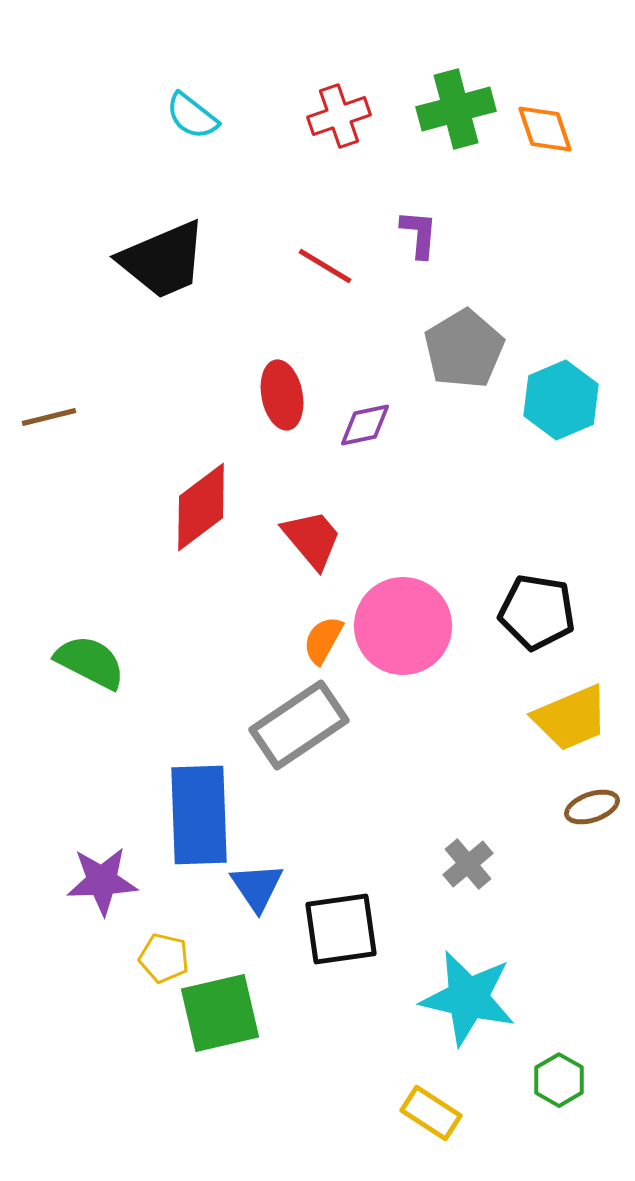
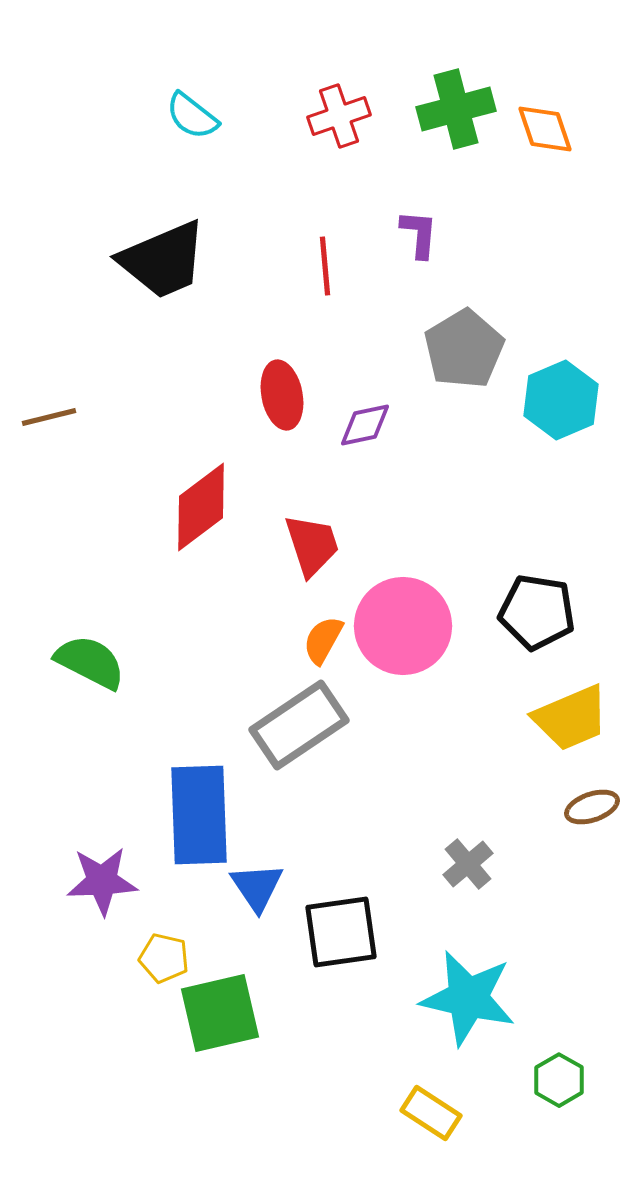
red line: rotated 54 degrees clockwise
red trapezoid: moved 6 px down; rotated 22 degrees clockwise
black square: moved 3 px down
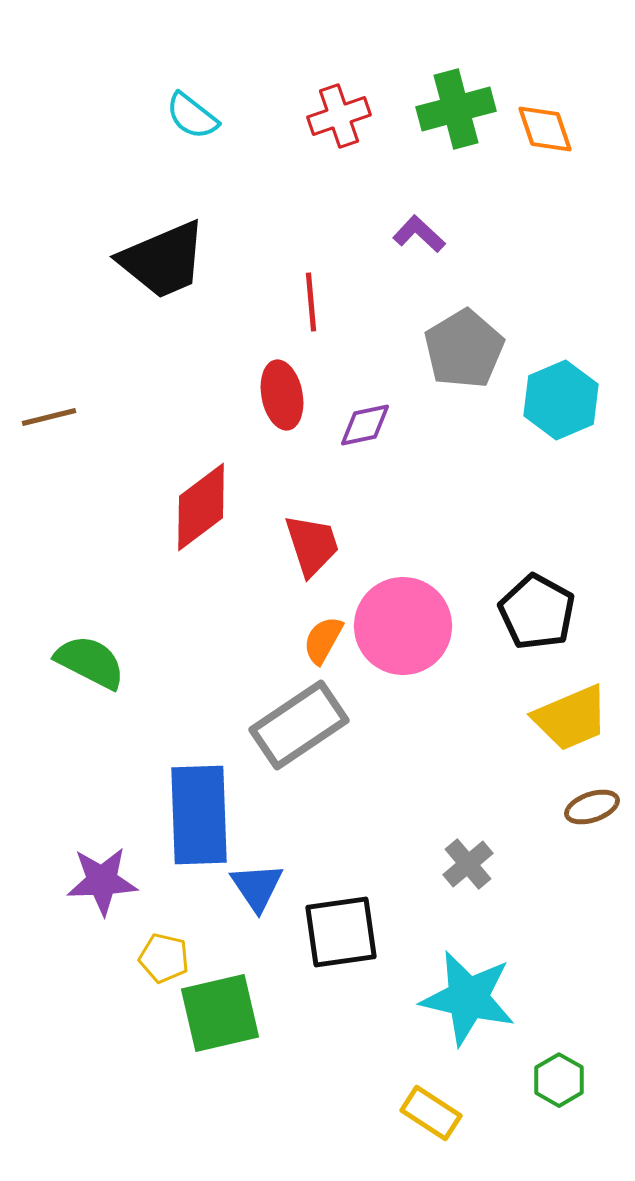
purple L-shape: rotated 52 degrees counterclockwise
red line: moved 14 px left, 36 px down
black pentagon: rotated 20 degrees clockwise
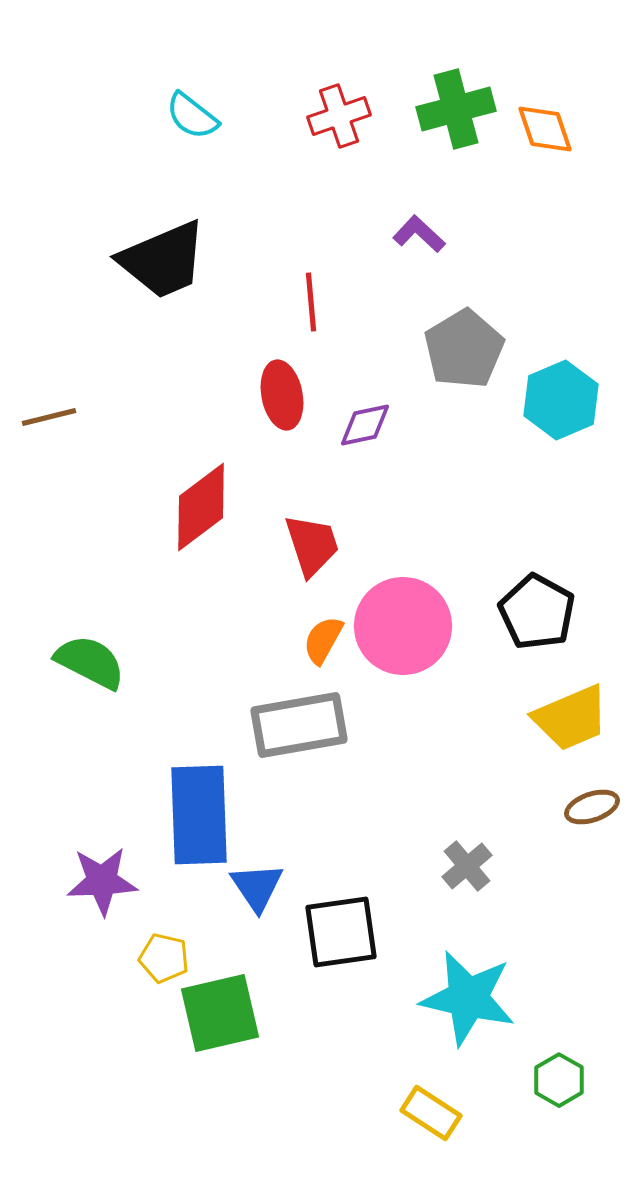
gray rectangle: rotated 24 degrees clockwise
gray cross: moved 1 px left, 2 px down
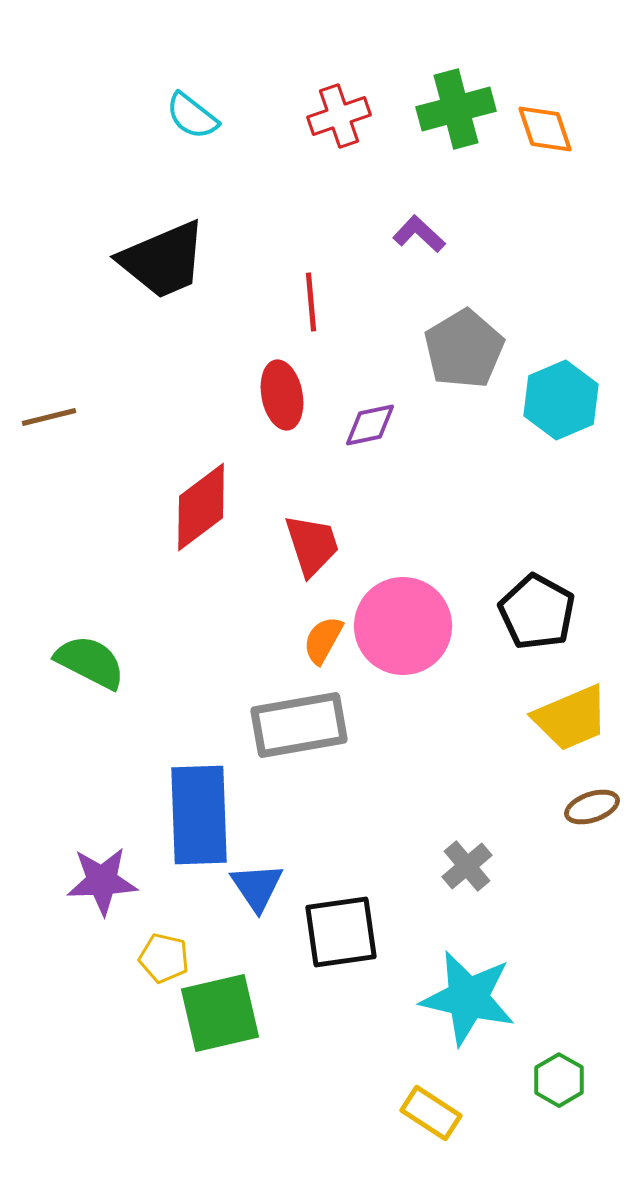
purple diamond: moved 5 px right
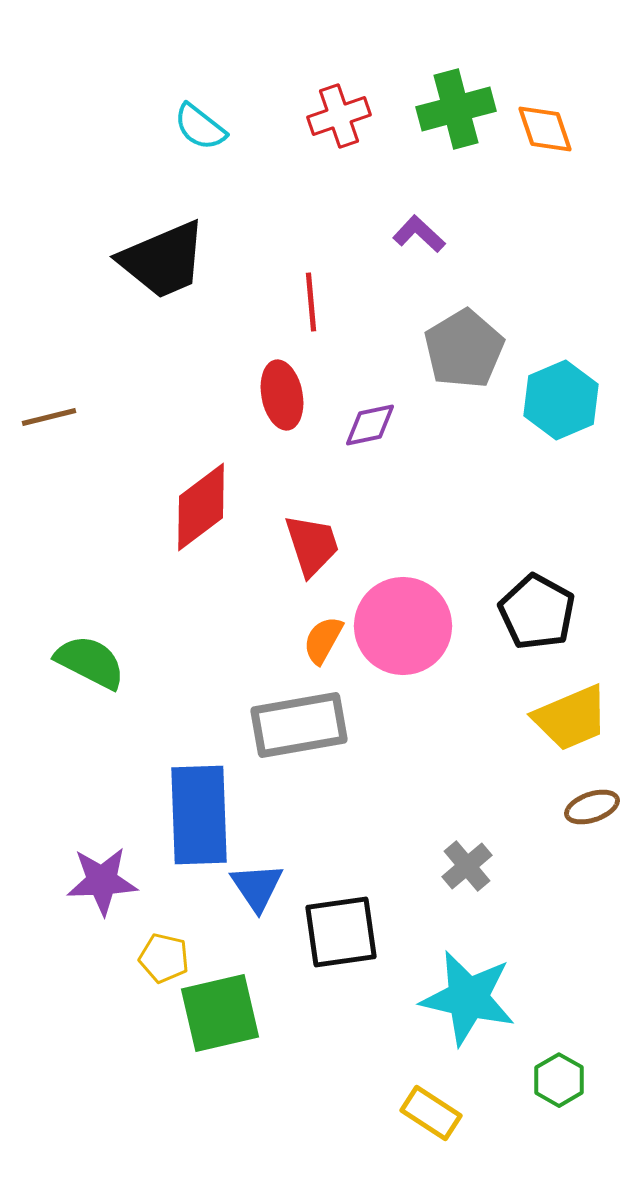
cyan semicircle: moved 8 px right, 11 px down
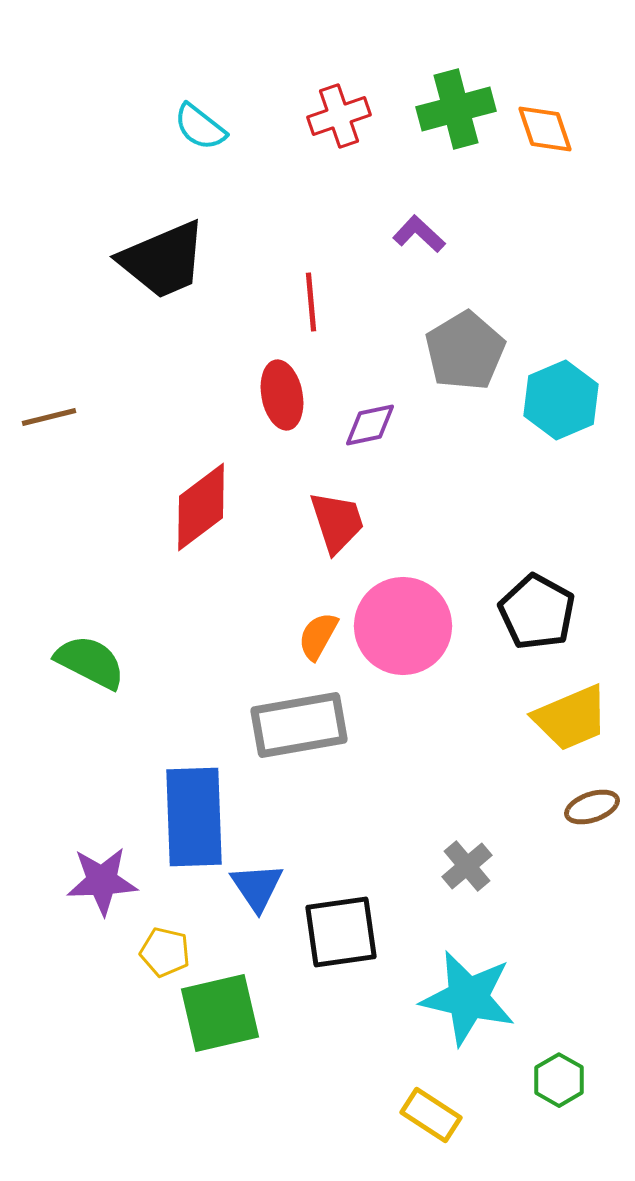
gray pentagon: moved 1 px right, 2 px down
red trapezoid: moved 25 px right, 23 px up
orange semicircle: moved 5 px left, 4 px up
blue rectangle: moved 5 px left, 2 px down
yellow pentagon: moved 1 px right, 6 px up
yellow rectangle: moved 2 px down
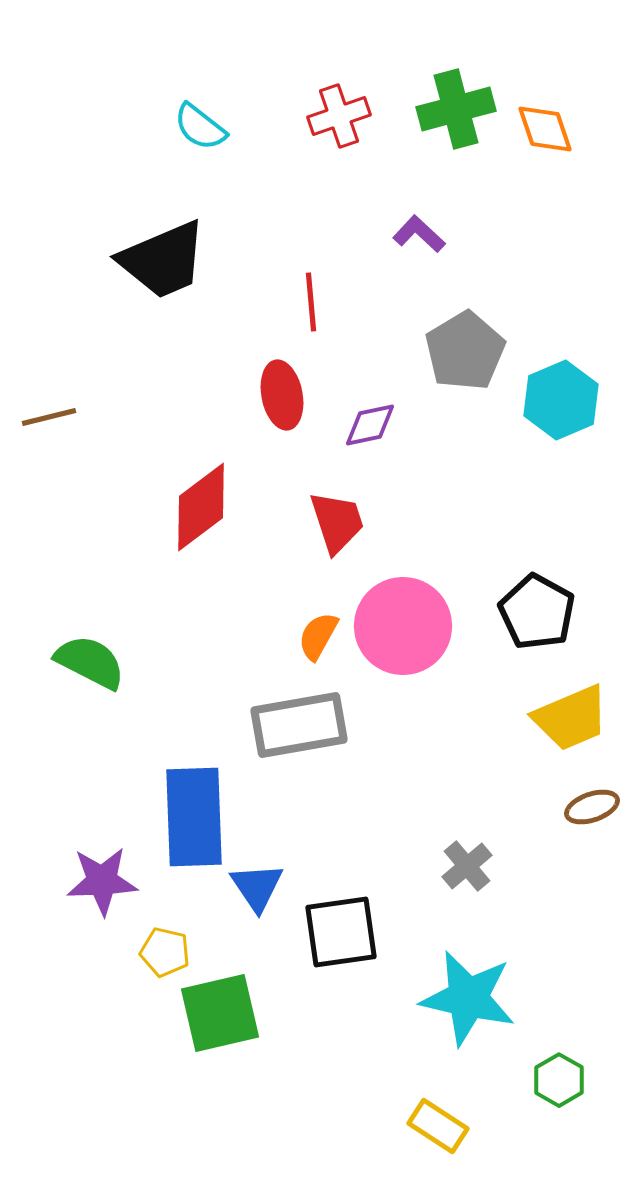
yellow rectangle: moved 7 px right, 11 px down
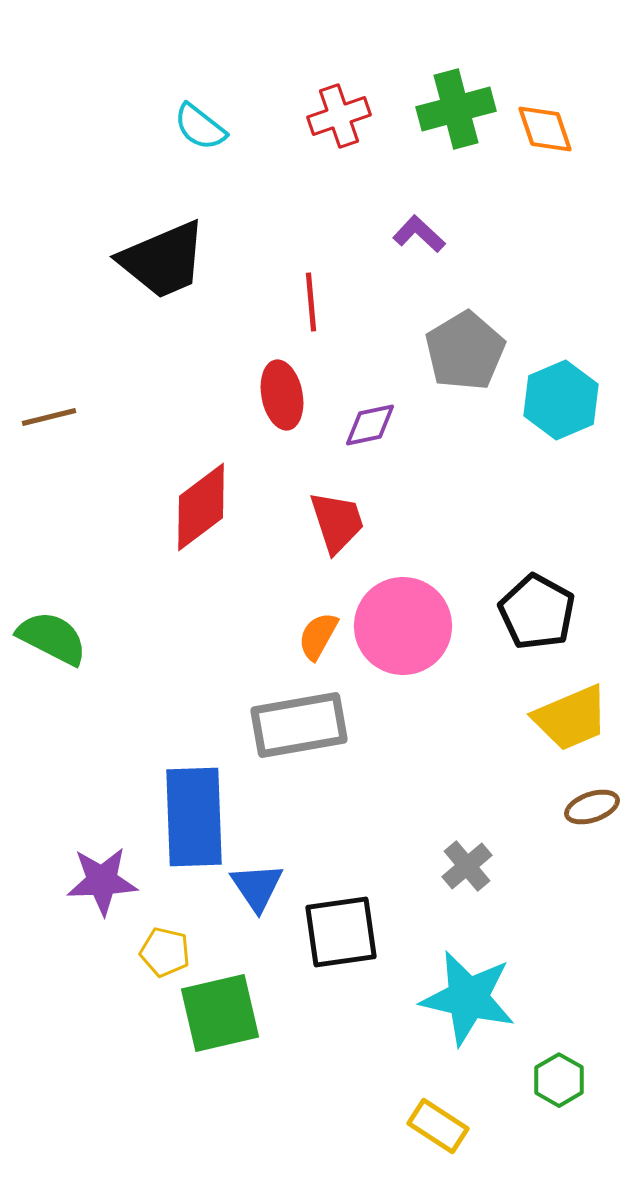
green semicircle: moved 38 px left, 24 px up
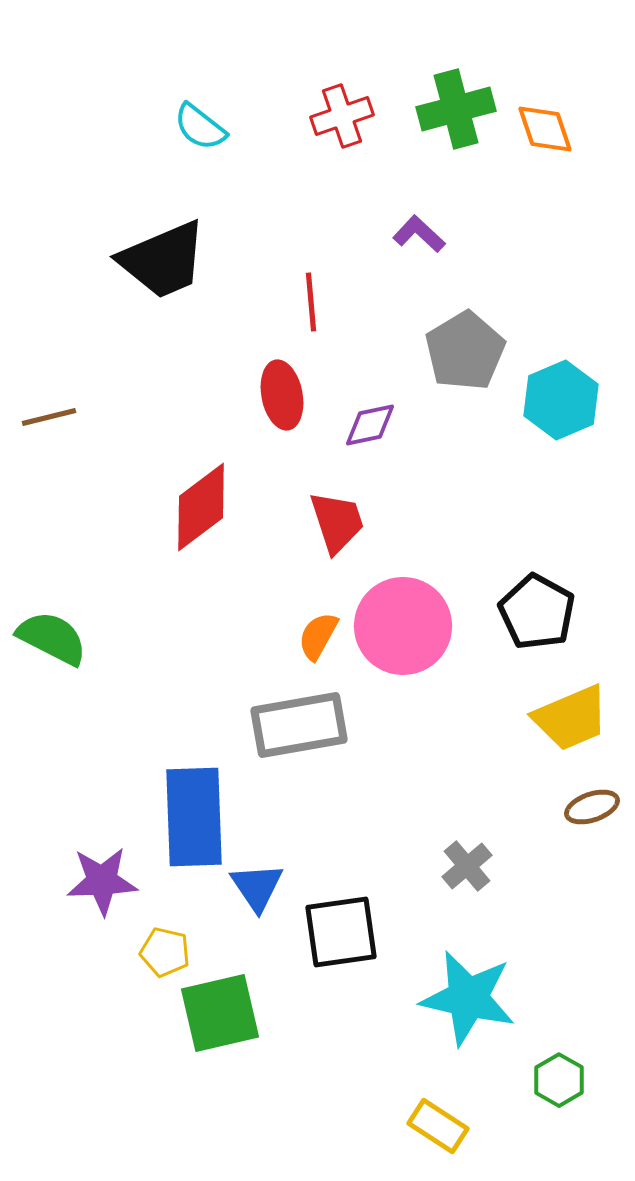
red cross: moved 3 px right
